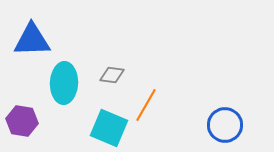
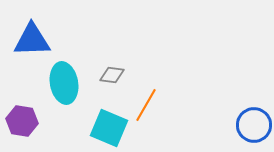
cyan ellipse: rotated 12 degrees counterclockwise
blue circle: moved 29 px right
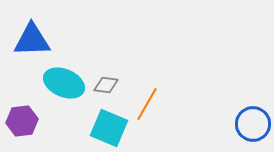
gray diamond: moved 6 px left, 10 px down
cyan ellipse: rotated 57 degrees counterclockwise
orange line: moved 1 px right, 1 px up
purple hexagon: rotated 16 degrees counterclockwise
blue circle: moved 1 px left, 1 px up
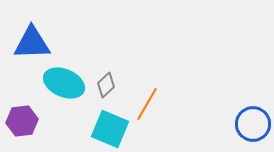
blue triangle: moved 3 px down
gray diamond: rotated 50 degrees counterclockwise
cyan square: moved 1 px right, 1 px down
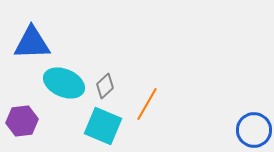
gray diamond: moved 1 px left, 1 px down
blue circle: moved 1 px right, 6 px down
cyan square: moved 7 px left, 3 px up
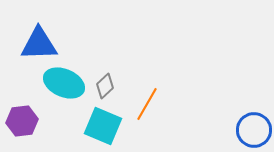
blue triangle: moved 7 px right, 1 px down
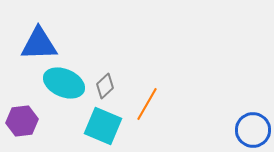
blue circle: moved 1 px left
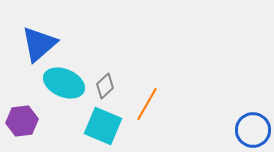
blue triangle: rotated 39 degrees counterclockwise
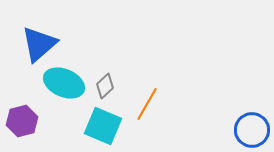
purple hexagon: rotated 8 degrees counterclockwise
blue circle: moved 1 px left
